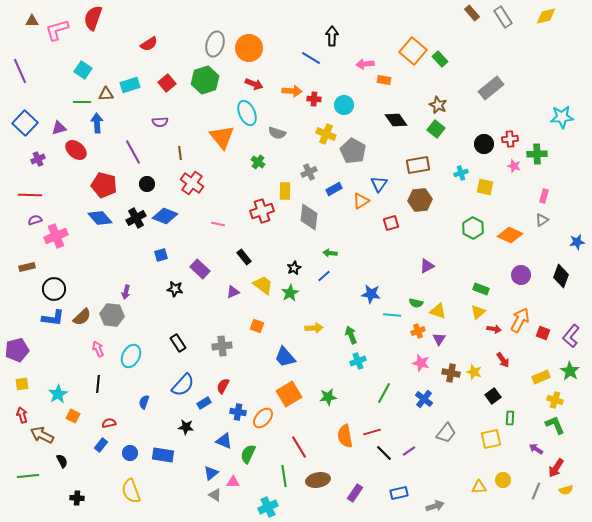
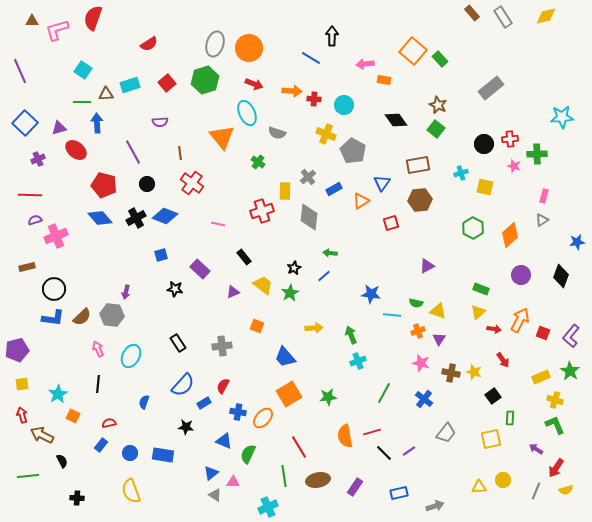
gray cross at (309, 172): moved 1 px left, 5 px down; rotated 14 degrees counterclockwise
blue triangle at (379, 184): moved 3 px right, 1 px up
orange diamond at (510, 235): rotated 65 degrees counterclockwise
purple rectangle at (355, 493): moved 6 px up
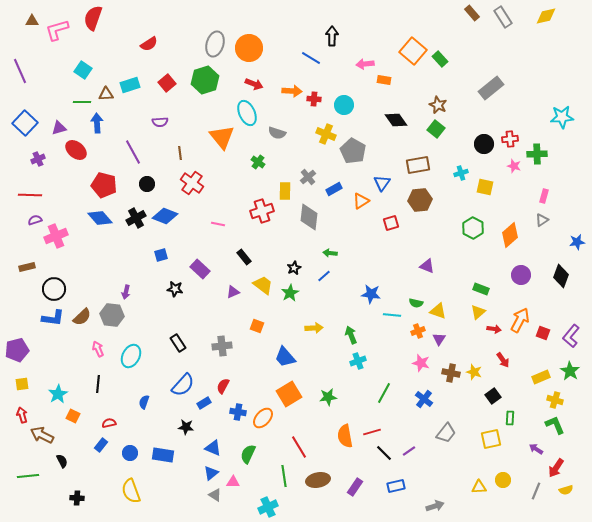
purple triangle at (427, 266): rotated 49 degrees clockwise
blue triangle at (224, 441): moved 11 px left, 7 px down
blue rectangle at (399, 493): moved 3 px left, 7 px up
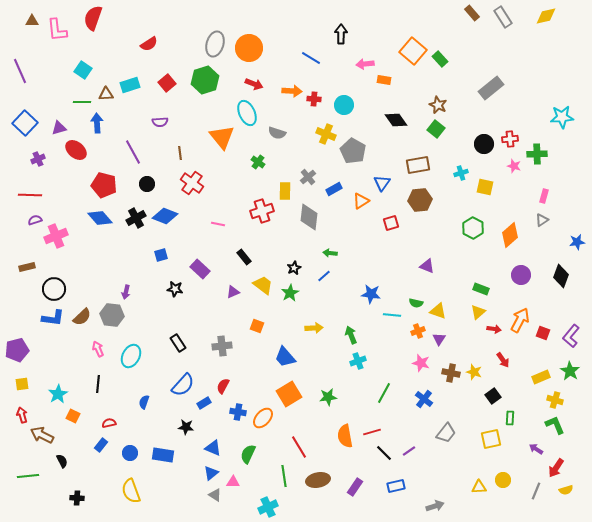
pink L-shape at (57, 30): rotated 80 degrees counterclockwise
black arrow at (332, 36): moved 9 px right, 2 px up
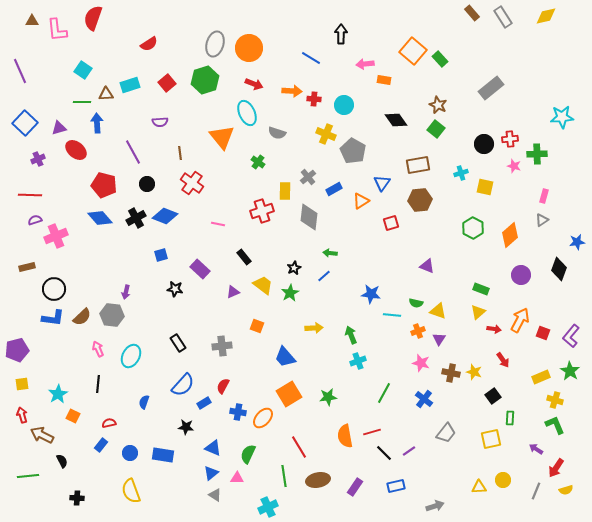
black diamond at (561, 276): moved 2 px left, 7 px up
pink triangle at (233, 482): moved 4 px right, 4 px up
